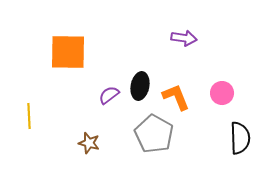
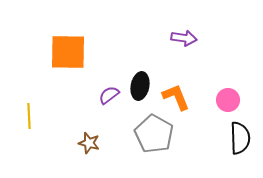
pink circle: moved 6 px right, 7 px down
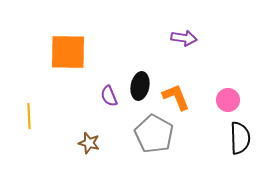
purple semicircle: moved 1 px down; rotated 75 degrees counterclockwise
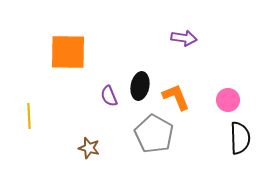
brown star: moved 5 px down
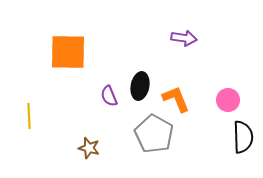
orange L-shape: moved 2 px down
black semicircle: moved 3 px right, 1 px up
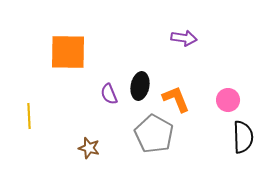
purple semicircle: moved 2 px up
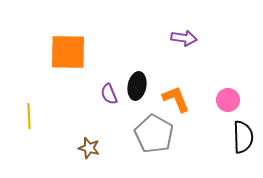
black ellipse: moved 3 px left
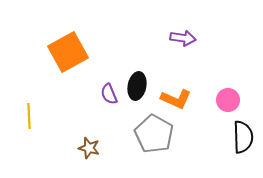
purple arrow: moved 1 px left
orange square: rotated 30 degrees counterclockwise
orange L-shape: rotated 136 degrees clockwise
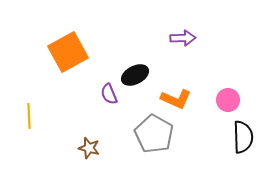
purple arrow: rotated 10 degrees counterclockwise
black ellipse: moved 2 px left, 11 px up; rotated 52 degrees clockwise
